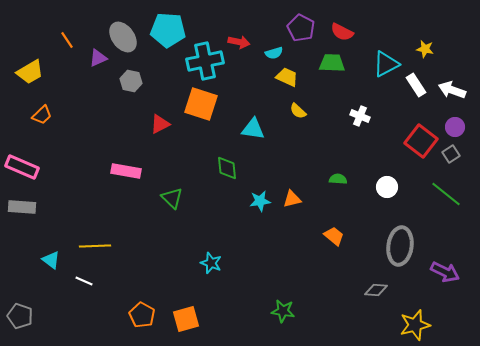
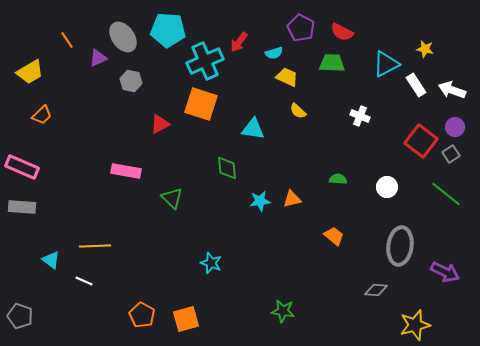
red arrow at (239, 42): rotated 115 degrees clockwise
cyan cross at (205, 61): rotated 12 degrees counterclockwise
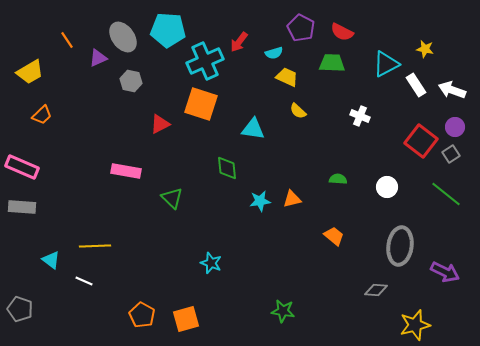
gray pentagon at (20, 316): moved 7 px up
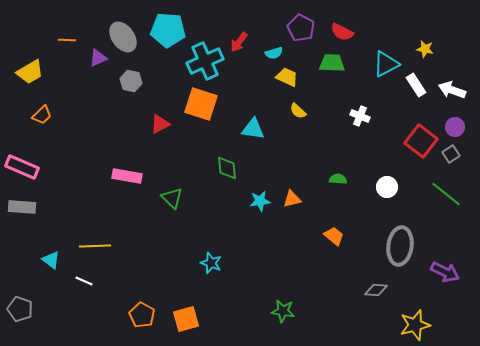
orange line at (67, 40): rotated 54 degrees counterclockwise
pink rectangle at (126, 171): moved 1 px right, 5 px down
